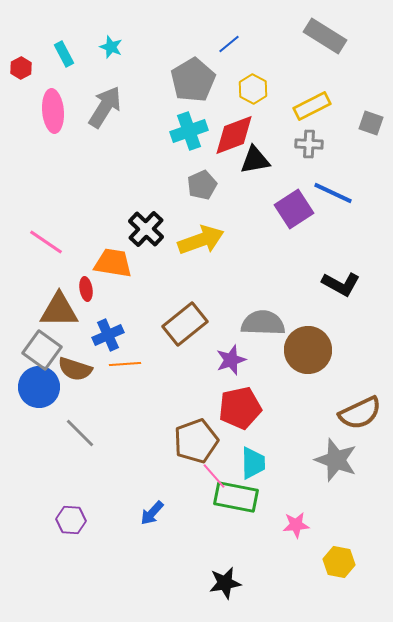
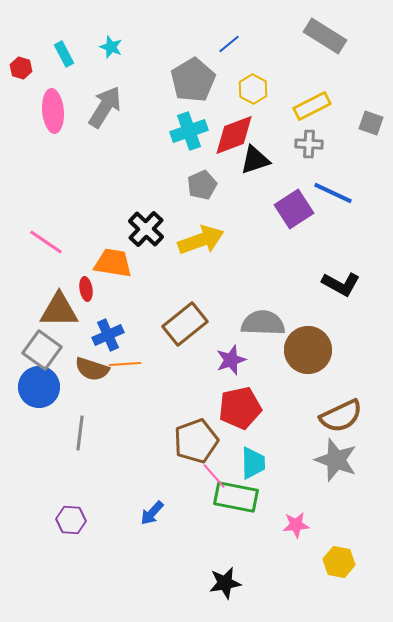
red hexagon at (21, 68): rotated 15 degrees counterclockwise
black triangle at (255, 160): rotated 8 degrees counterclockwise
brown semicircle at (75, 369): moved 17 px right
brown semicircle at (360, 413): moved 19 px left, 3 px down
gray line at (80, 433): rotated 52 degrees clockwise
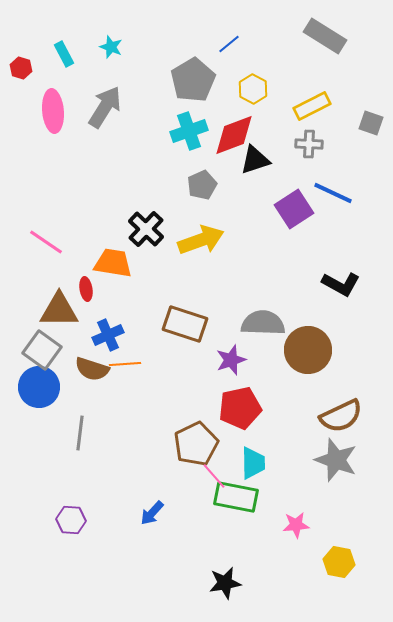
brown rectangle at (185, 324): rotated 57 degrees clockwise
brown pentagon at (196, 441): moved 3 px down; rotated 6 degrees counterclockwise
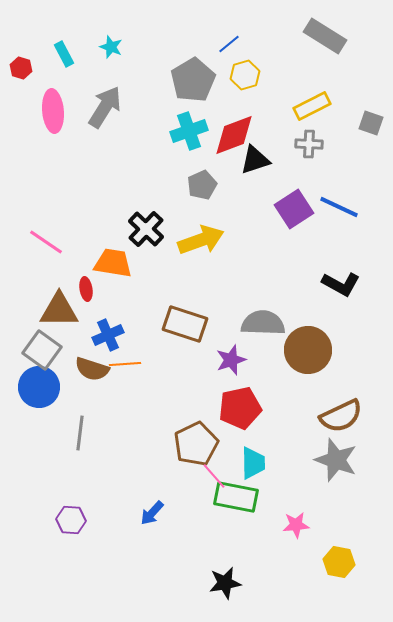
yellow hexagon at (253, 89): moved 8 px left, 14 px up; rotated 16 degrees clockwise
blue line at (333, 193): moved 6 px right, 14 px down
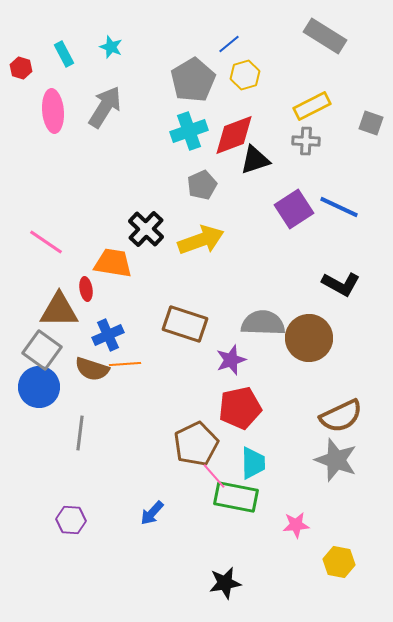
gray cross at (309, 144): moved 3 px left, 3 px up
brown circle at (308, 350): moved 1 px right, 12 px up
